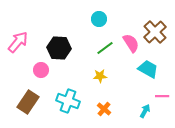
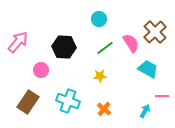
black hexagon: moved 5 px right, 1 px up
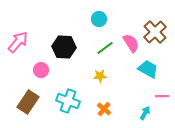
cyan arrow: moved 2 px down
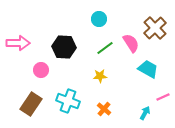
brown cross: moved 4 px up
pink arrow: moved 1 px down; rotated 50 degrees clockwise
pink line: moved 1 px right, 1 px down; rotated 24 degrees counterclockwise
brown rectangle: moved 3 px right, 2 px down
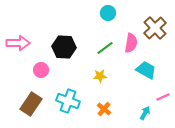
cyan circle: moved 9 px right, 6 px up
pink semicircle: rotated 42 degrees clockwise
cyan trapezoid: moved 2 px left, 1 px down
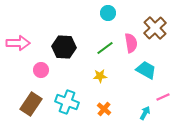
pink semicircle: rotated 18 degrees counterclockwise
cyan cross: moved 1 px left, 1 px down
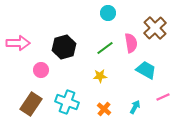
black hexagon: rotated 20 degrees counterclockwise
cyan arrow: moved 10 px left, 6 px up
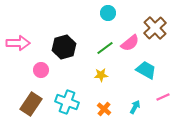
pink semicircle: moved 1 px left; rotated 60 degrees clockwise
yellow star: moved 1 px right, 1 px up
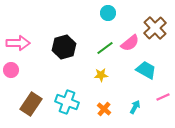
pink circle: moved 30 px left
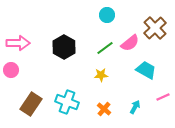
cyan circle: moved 1 px left, 2 px down
black hexagon: rotated 15 degrees counterclockwise
